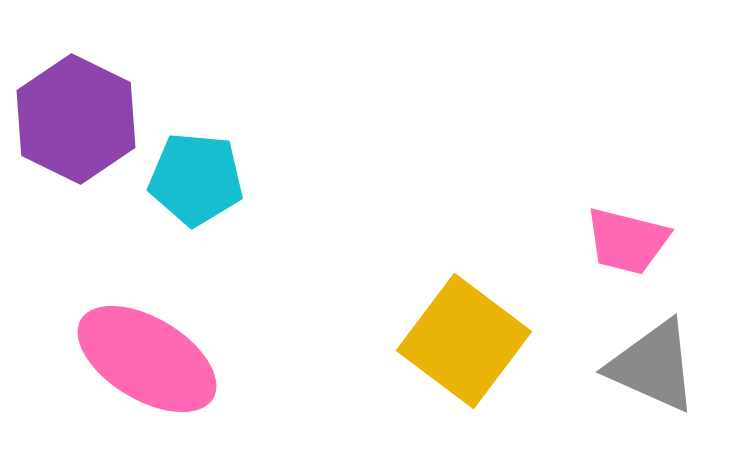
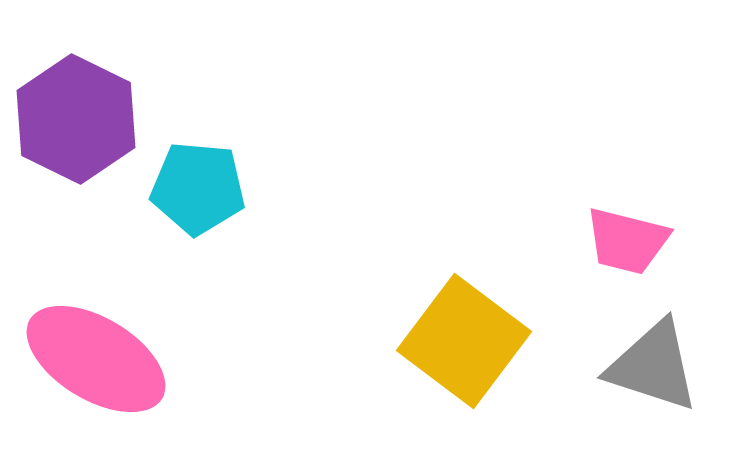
cyan pentagon: moved 2 px right, 9 px down
pink ellipse: moved 51 px left
gray triangle: rotated 6 degrees counterclockwise
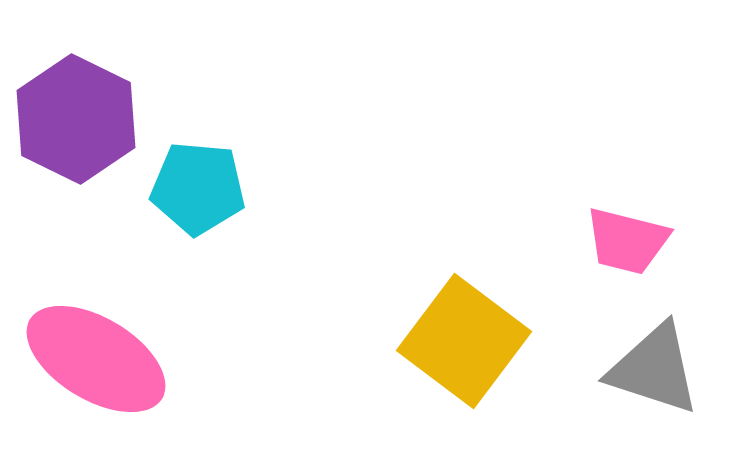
gray triangle: moved 1 px right, 3 px down
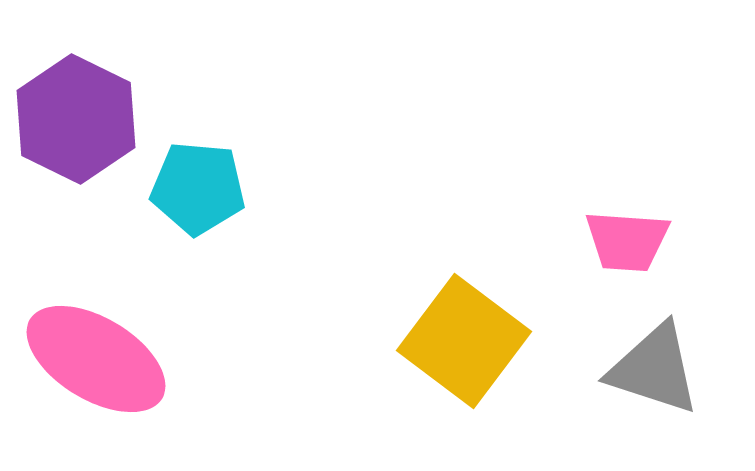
pink trapezoid: rotated 10 degrees counterclockwise
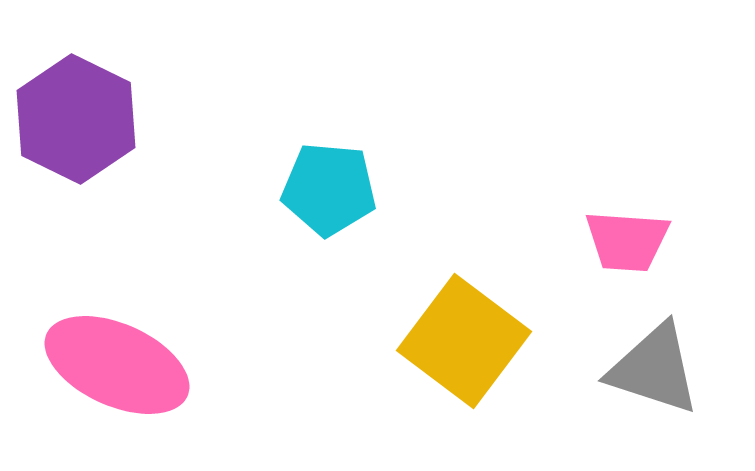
cyan pentagon: moved 131 px right, 1 px down
pink ellipse: moved 21 px right, 6 px down; rotated 7 degrees counterclockwise
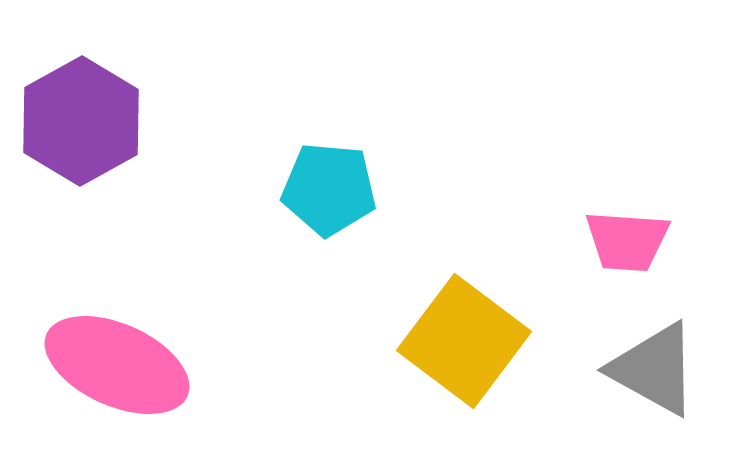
purple hexagon: moved 5 px right, 2 px down; rotated 5 degrees clockwise
gray triangle: rotated 11 degrees clockwise
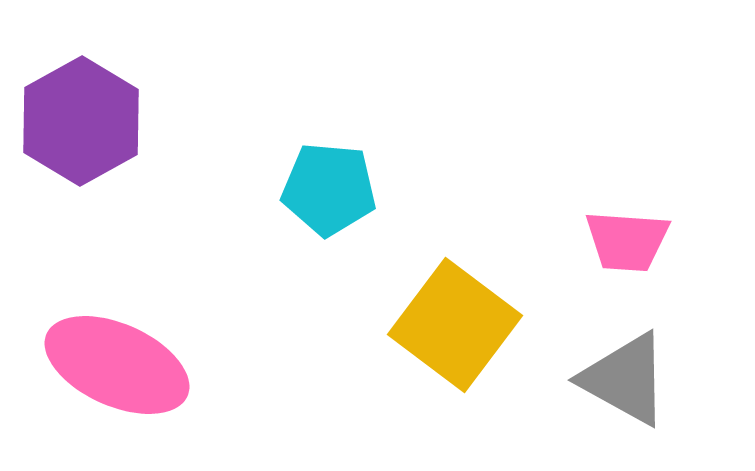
yellow square: moved 9 px left, 16 px up
gray triangle: moved 29 px left, 10 px down
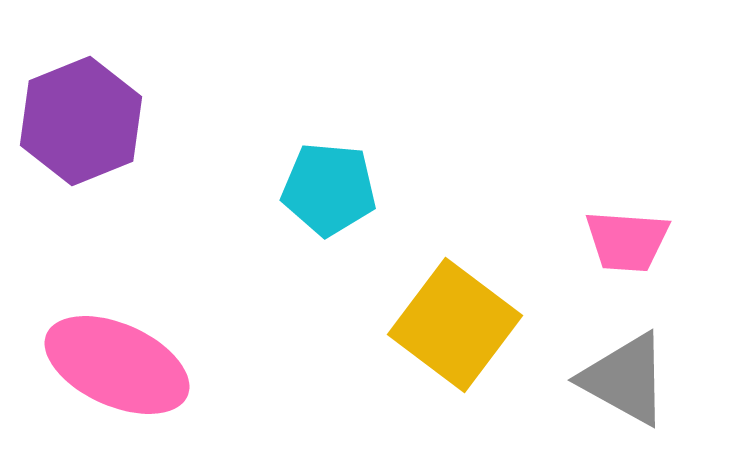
purple hexagon: rotated 7 degrees clockwise
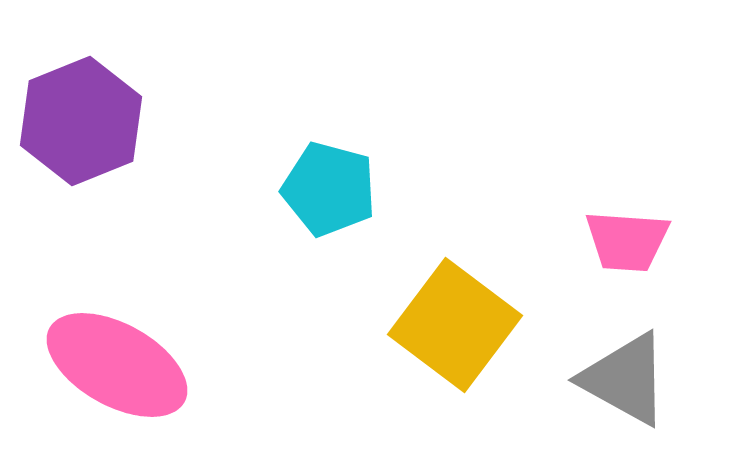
cyan pentagon: rotated 10 degrees clockwise
pink ellipse: rotated 5 degrees clockwise
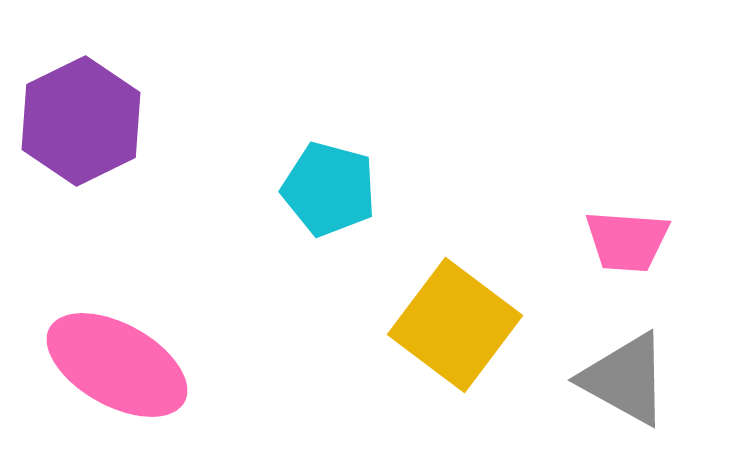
purple hexagon: rotated 4 degrees counterclockwise
